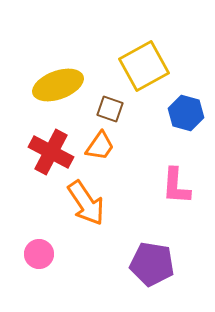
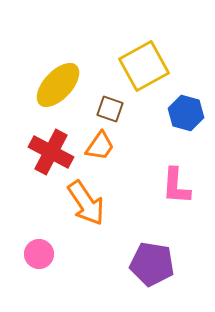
yellow ellipse: rotated 27 degrees counterclockwise
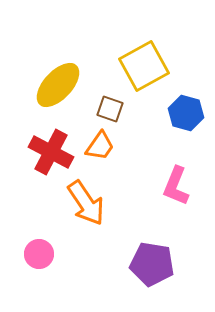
pink L-shape: rotated 18 degrees clockwise
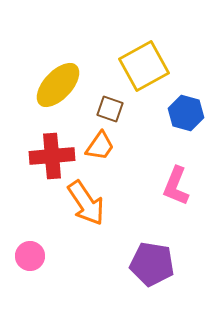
red cross: moved 1 px right, 4 px down; rotated 33 degrees counterclockwise
pink circle: moved 9 px left, 2 px down
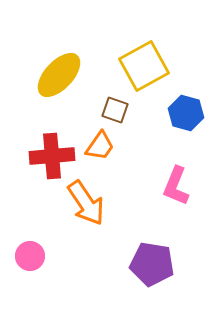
yellow ellipse: moved 1 px right, 10 px up
brown square: moved 5 px right, 1 px down
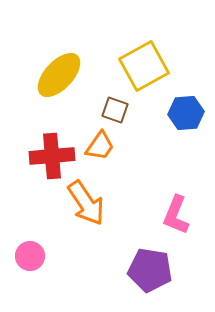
blue hexagon: rotated 20 degrees counterclockwise
pink L-shape: moved 29 px down
purple pentagon: moved 2 px left, 6 px down
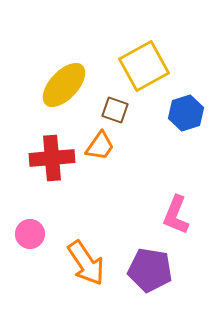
yellow ellipse: moved 5 px right, 10 px down
blue hexagon: rotated 12 degrees counterclockwise
red cross: moved 2 px down
orange arrow: moved 60 px down
pink circle: moved 22 px up
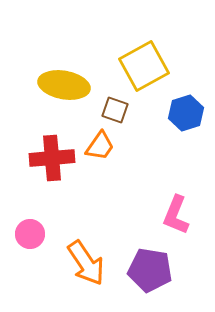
yellow ellipse: rotated 57 degrees clockwise
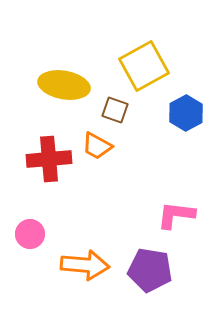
blue hexagon: rotated 12 degrees counterclockwise
orange trapezoid: moved 3 px left; rotated 84 degrees clockwise
red cross: moved 3 px left, 1 px down
pink L-shape: rotated 75 degrees clockwise
orange arrow: moved 1 px left, 2 px down; rotated 51 degrees counterclockwise
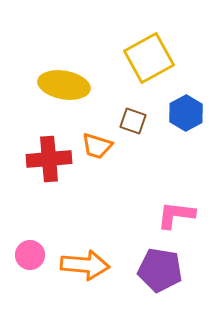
yellow square: moved 5 px right, 8 px up
brown square: moved 18 px right, 11 px down
orange trapezoid: rotated 12 degrees counterclockwise
pink circle: moved 21 px down
purple pentagon: moved 10 px right
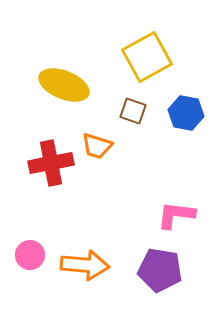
yellow square: moved 2 px left, 1 px up
yellow ellipse: rotated 12 degrees clockwise
blue hexagon: rotated 20 degrees counterclockwise
brown square: moved 10 px up
red cross: moved 2 px right, 4 px down; rotated 6 degrees counterclockwise
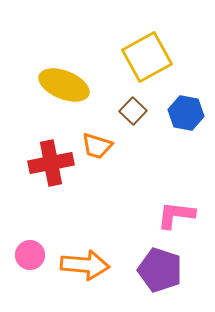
brown square: rotated 24 degrees clockwise
purple pentagon: rotated 9 degrees clockwise
